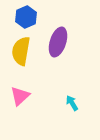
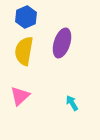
purple ellipse: moved 4 px right, 1 px down
yellow semicircle: moved 3 px right
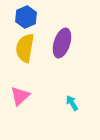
yellow semicircle: moved 1 px right, 3 px up
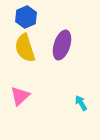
purple ellipse: moved 2 px down
yellow semicircle: rotated 28 degrees counterclockwise
cyan arrow: moved 9 px right
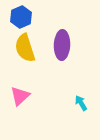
blue hexagon: moved 5 px left
purple ellipse: rotated 16 degrees counterclockwise
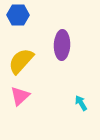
blue hexagon: moved 3 px left, 2 px up; rotated 25 degrees clockwise
yellow semicircle: moved 4 px left, 13 px down; rotated 60 degrees clockwise
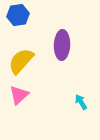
blue hexagon: rotated 10 degrees counterclockwise
pink triangle: moved 1 px left, 1 px up
cyan arrow: moved 1 px up
